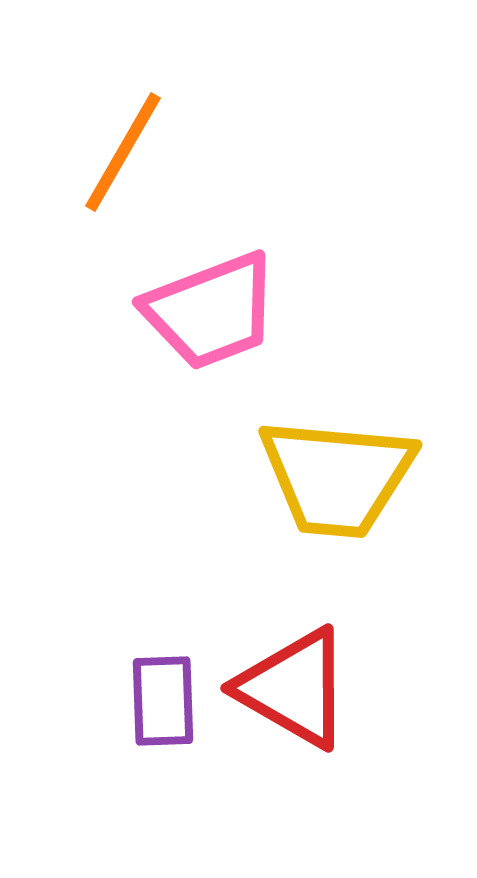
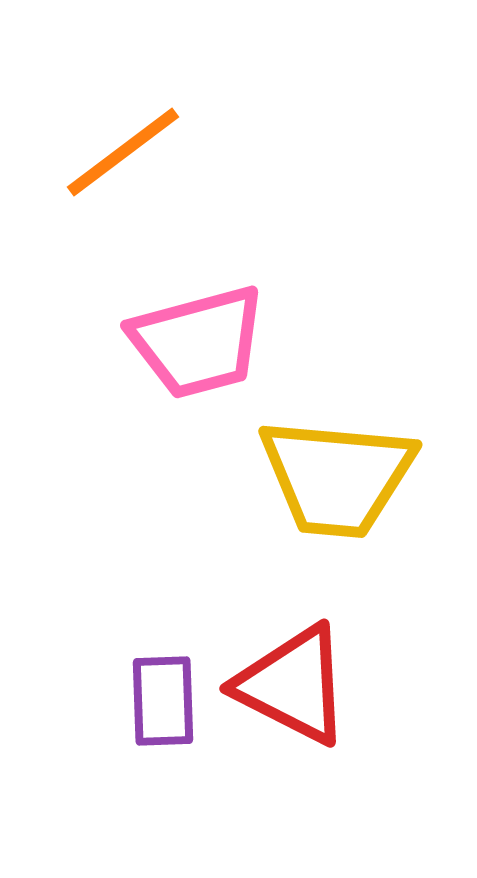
orange line: rotated 23 degrees clockwise
pink trapezoid: moved 13 px left, 31 px down; rotated 6 degrees clockwise
red triangle: moved 1 px left, 3 px up; rotated 3 degrees counterclockwise
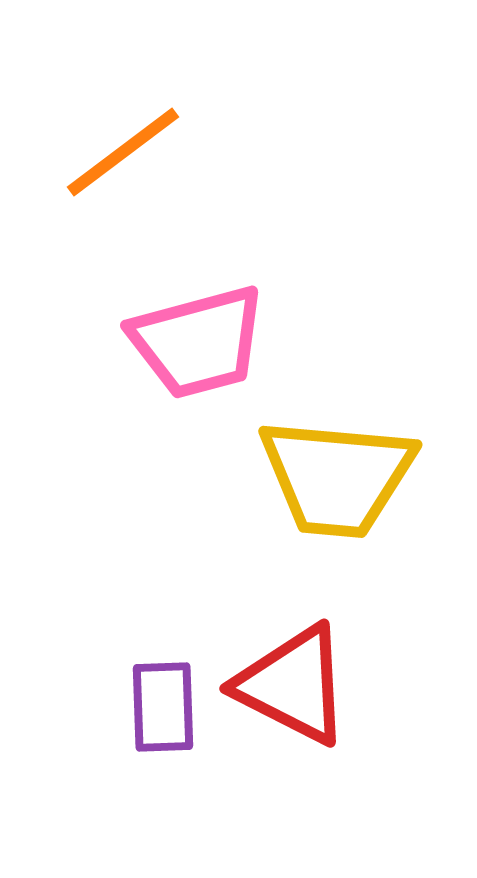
purple rectangle: moved 6 px down
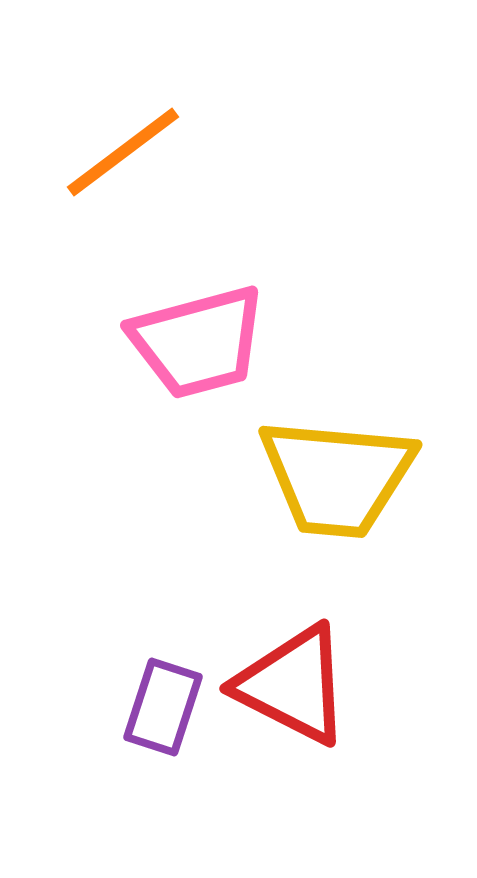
purple rectangle: rotated 20 degrees clockwise
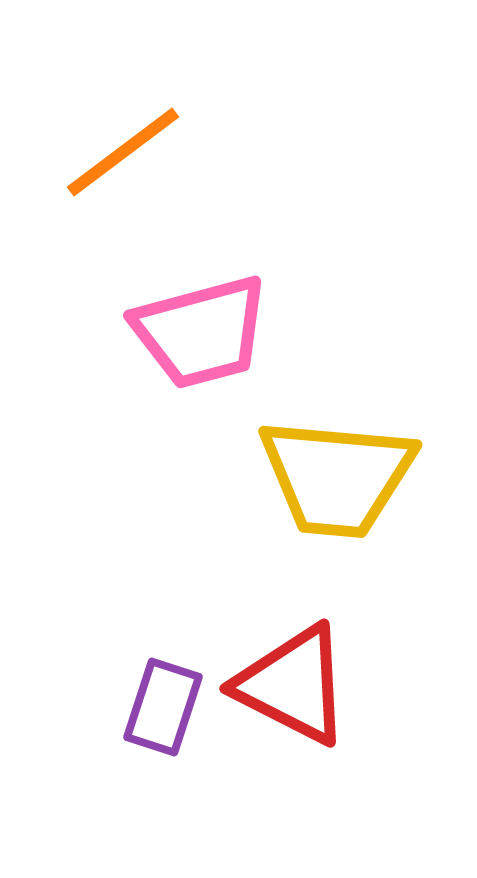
pink trapezoid: moved 3 px right, 10 px up
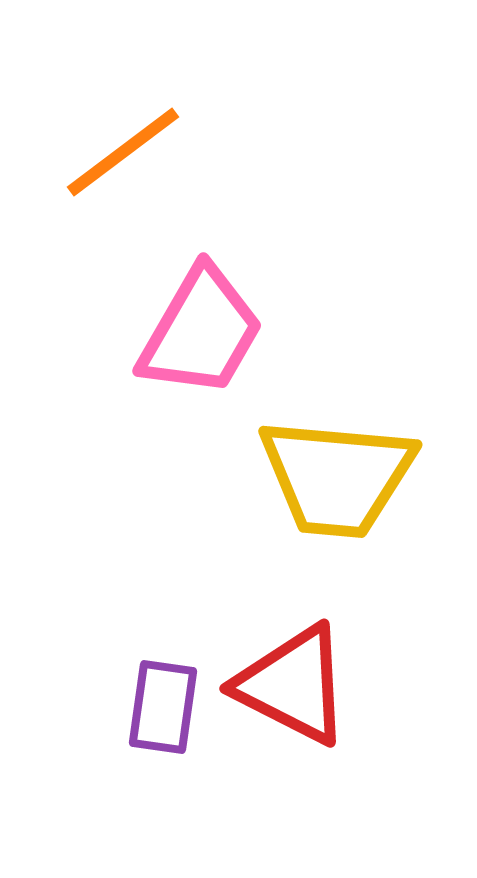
pink trapezoid: rotated 45 degrees counterclockwise
purple rectangle: rotated 10 degrees counterclockwise
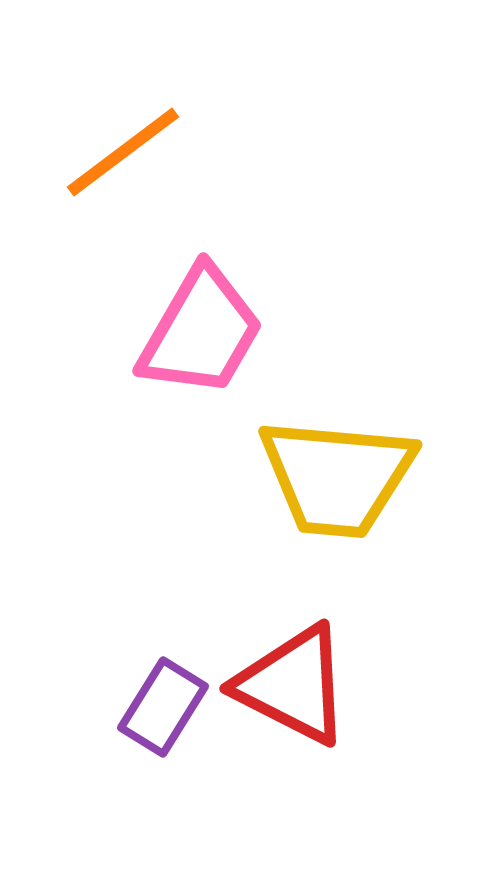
purple rectangle: rotated 24 degrees clockwise
